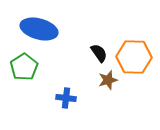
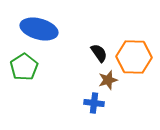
blue cross: moved 28 px right, 5 px down
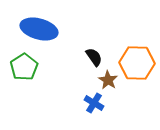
black semicircle: moved 5 px left, 4 px down
orange hexagon: moved 3 px right, 6 px down
brown star: rotated 24 degrees counterclockwise
blue cross: rotated 24 degrees clockwise
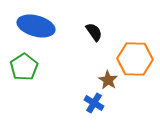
blue ellipse: moved 3 px left, 3 px up
black semicircle: moved 25 px up
orange hexagon: moved 2 px left, 4 px up
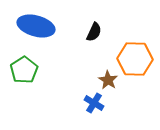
black semicircle: rotated 60 degrees clockwise
green pentagon: moved 3 px down
